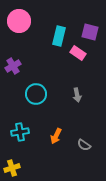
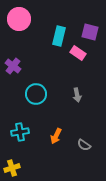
pink circle: moved 2 px up
purple cross: rotated 21 degrees counterclockwise
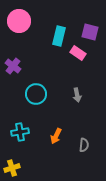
pink circle: moved 2 px down
gray semicircle: rotated 120 degrees counterclockwise
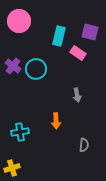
cyan circle: moved 25 px up
orange arrow: moved 15 px up; rotated 28 degrees counterclockwise
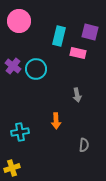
pink rectangle: rotated 21 degrees counterclockwise
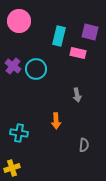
cyan cross: moved 1 px left, 1 px down; rotated 18 degrees clockwise
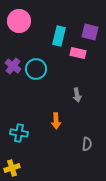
gray semicircle: moved 3 px right, 1 px up
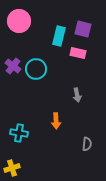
purple square: moved 7 px left, 3 px up
